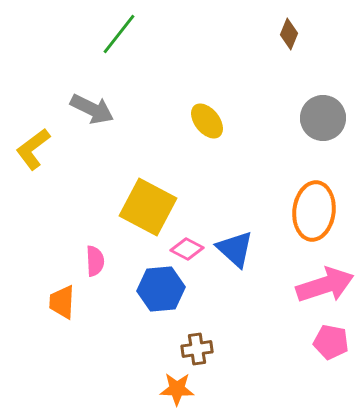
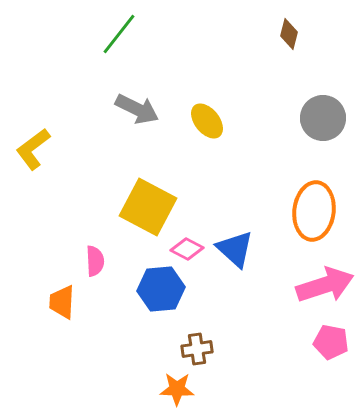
brown diamond: rotated 8 degrees counterclockwise
gray arrow: moved 45 px right
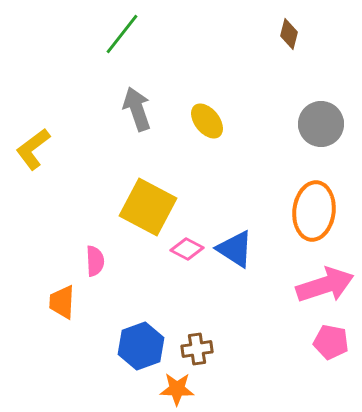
green line: moved 3 px right
gray arrow: rotated 135 degrees counterclockwise
gray circle: moved 2 px left, 6 px down
blue triangle: rotated 9 degrees counterclockwise
blue hexagon: moved 20 px left, 57 px down; rotated 15 degrees counterclockwise
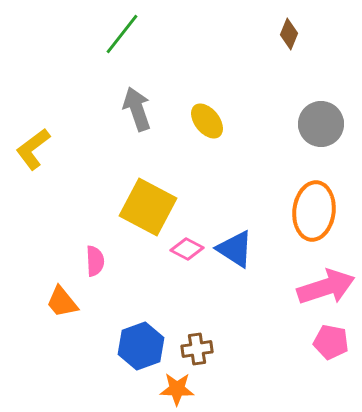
brown diamond: rotated 8 degrees clockwise
pink arrow: moved 1 px right, 2 px down
orange trapezoid: rotated 42 degrees counterclockwise
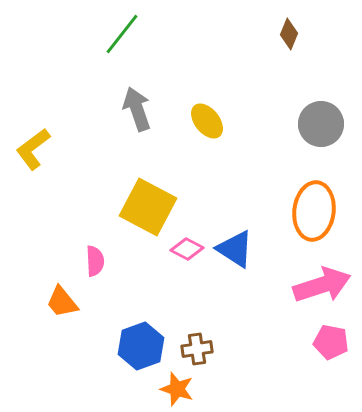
pink arrow: moved 4 px left, 2 px up
orange star: rotated 16 degrees clockwise
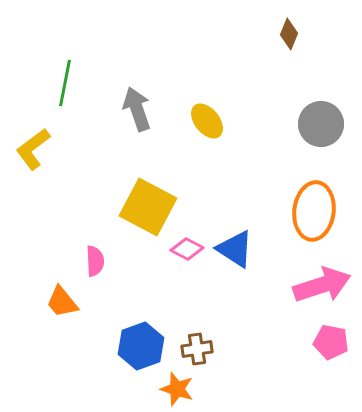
green line: moved 57 px left, 49 px down; rotated 27 degrees counterclockwise
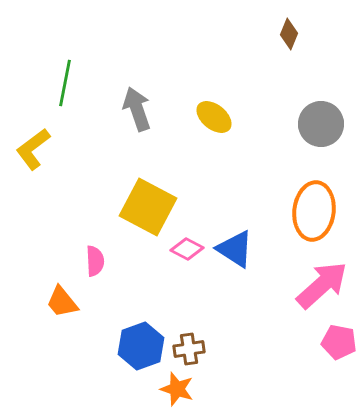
yellow ellipse: moved 7 px right, 4 px up; rotated 12 degrees counterclockwise
pink arrow: rotated 24 degrees counterclockwise
pink pentagon: moved 8 px right
brown cross: moved 8 px left
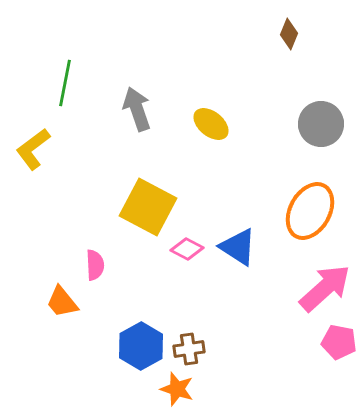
yellow ellipse: moved 3 px left, 7 px down
orange ellipse: moved 4 px left; rotated 22 degrees clockwise
blue triangle: moved 3 px right, 2 px up
pink semicircle: moved 4 px down
pink arrow: moved 3 px right, 3 px down
blue hexagon: rotated 9 degrees counterclockwise
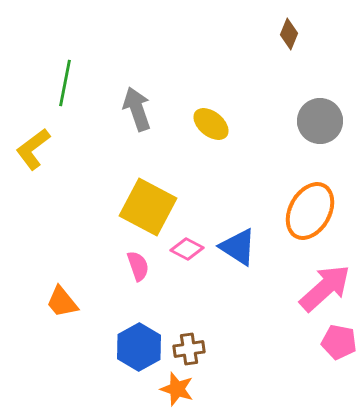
gray circle: moved 1 px left, 3 px up
pink semicircle: moved 43 px right, 1 px down; rotated 16 degrees counterclockwise
blue hexagon: moved 2 px left, 1 px down
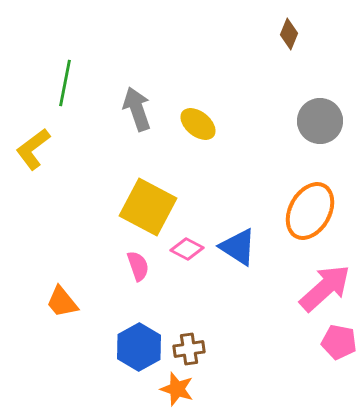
yellow ellipse: moved 13 px left
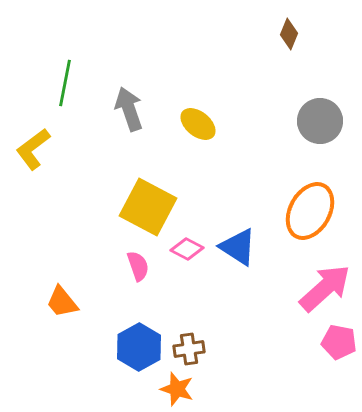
gray arrow: moved 8 px left
